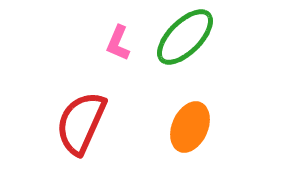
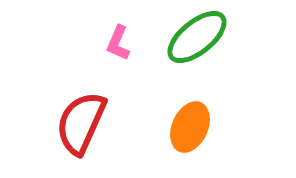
green ellipse: moved 12 px right; rotated 6 degrees clockwise
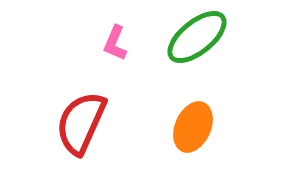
pink L-shape: moved 3 px left
orange ellipse: moved 3 px right
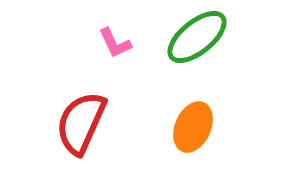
pink L-shape: rotated 48 degrees counterclockwise
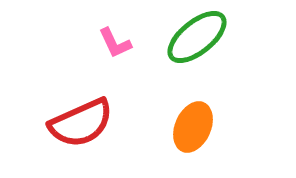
red semicircle: rotated 138 degrees counterclockwise
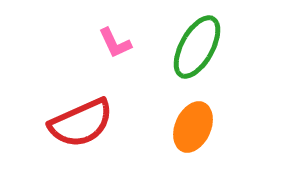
green ellipse: moved 10 px down; rotated 22 degrees counterclockwise
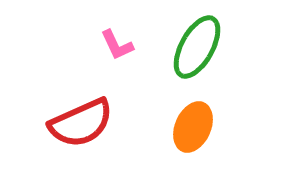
pink L-shape: moved 2 px right, 2 px down
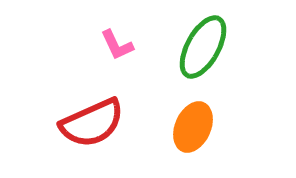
green ellipse: moved 6 px right
red semicircle: moved 11 px right
